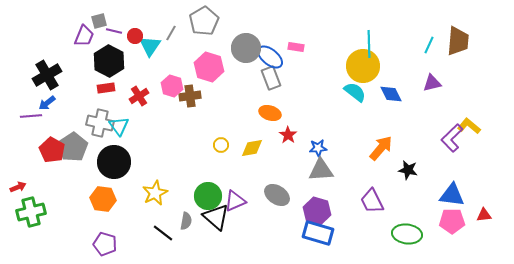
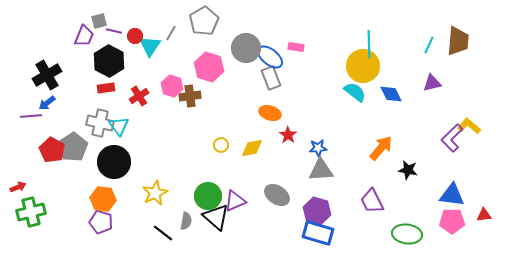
purple pentagon at (105, 244): moved 4 px left, 22 px up
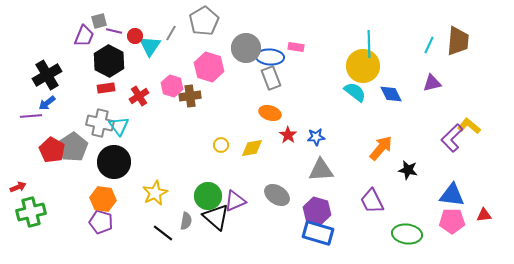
blue ellipse at (270, 57): rotated 36 degrees counterclockwise
blue star at (318, 148): moved 2 px left, 11 px up
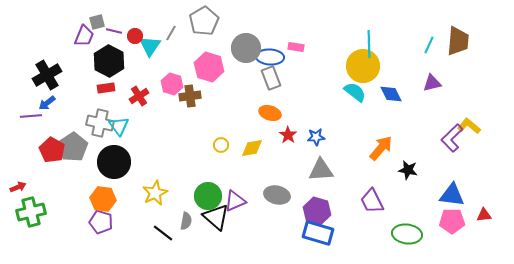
gray square at (99, 21): moved 2 px left, 1 px down
pink hexagon at (172, 86): moved 2 px up
gray ellipse at (277, 195): rotated 20 degrees counterclockwise
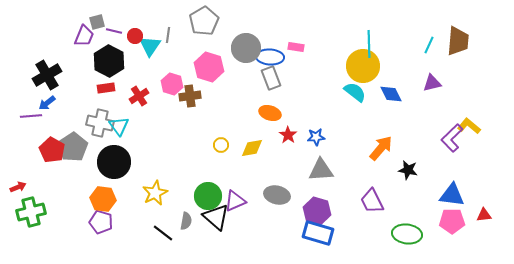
gray line at (171, 33): moved 3 px left, 2 px down; rotated 21 degrees counterclockwise
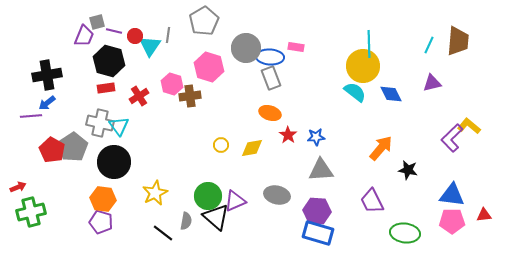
black hexagon at (109, 61): rotated 12 degrees counterclockwise
black cross at (47, 75): rotated 20 degrees clockwise
purple hexagon at (317, 211): rotated 12 degrees counterclockwise
green ellipse at (407, 234): moved 2 px left, 1 px up
